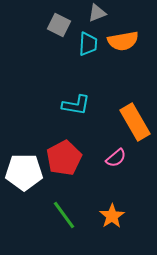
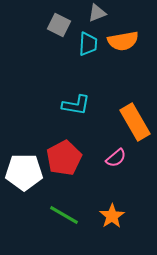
green line: rotated 24 degrees counterclockwise
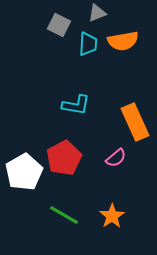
orange rectangle: rotated 6 degrees clockwise
white pentagon: rotated 30 degrees counterclockwise
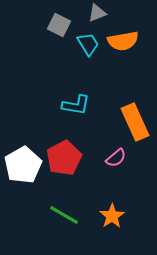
cyan trapezoid: rotated 35 degrees counterclockwise
white pentagon: moved 1 px left, 7 px up
